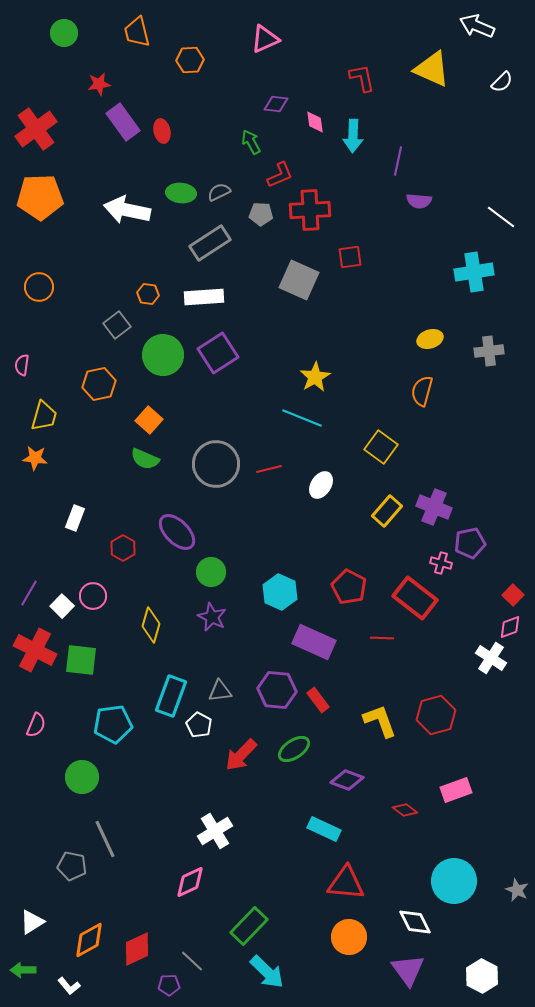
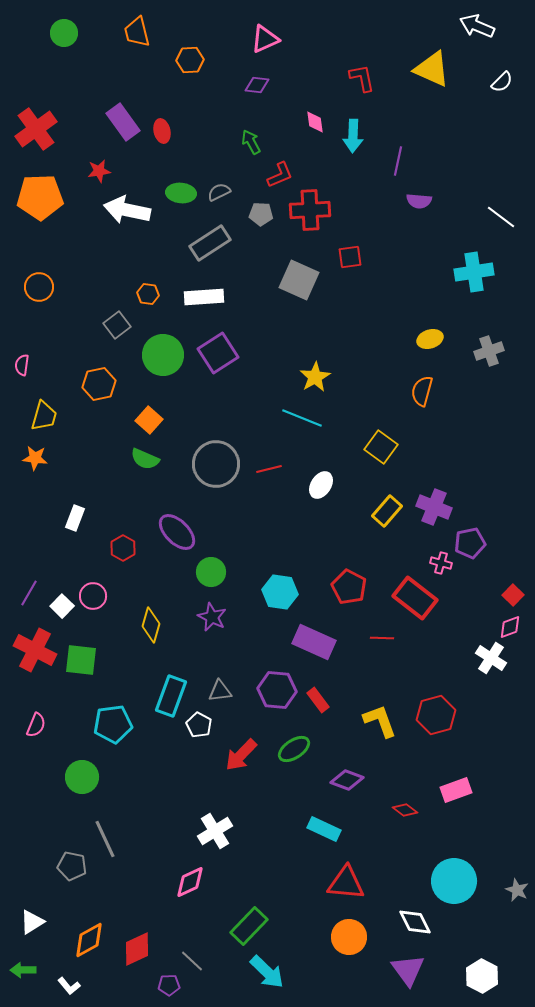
red star at (99, 84): moved 87 px down
purple diamond at (276, 104): moved 19 px left, 19 px up
gray cross at (489, 351): rotated 12 degrees counterclockwise
cyan hexagon at (280, 592): rotated 16 degrees counterclockwise
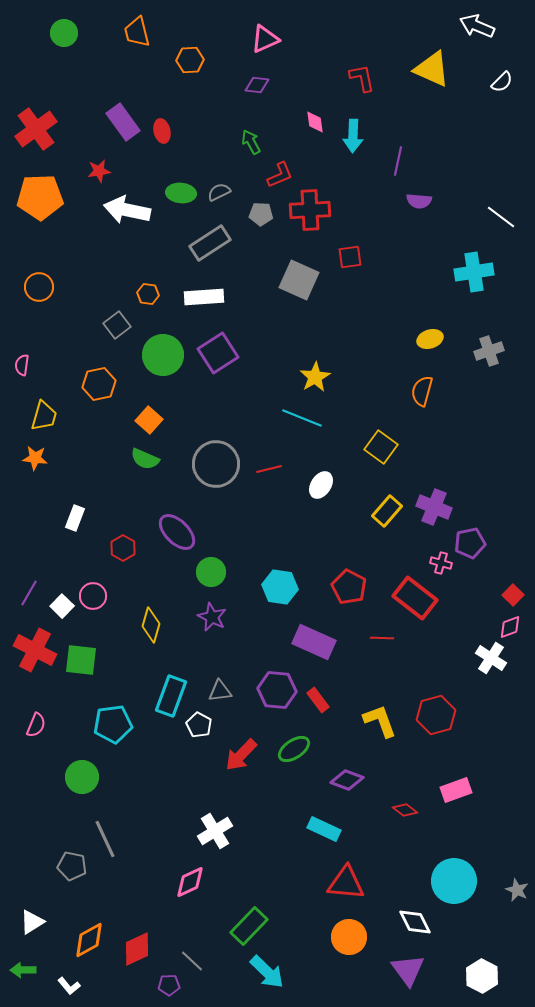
cyan hexagon at (280, 592): moved 5 px up
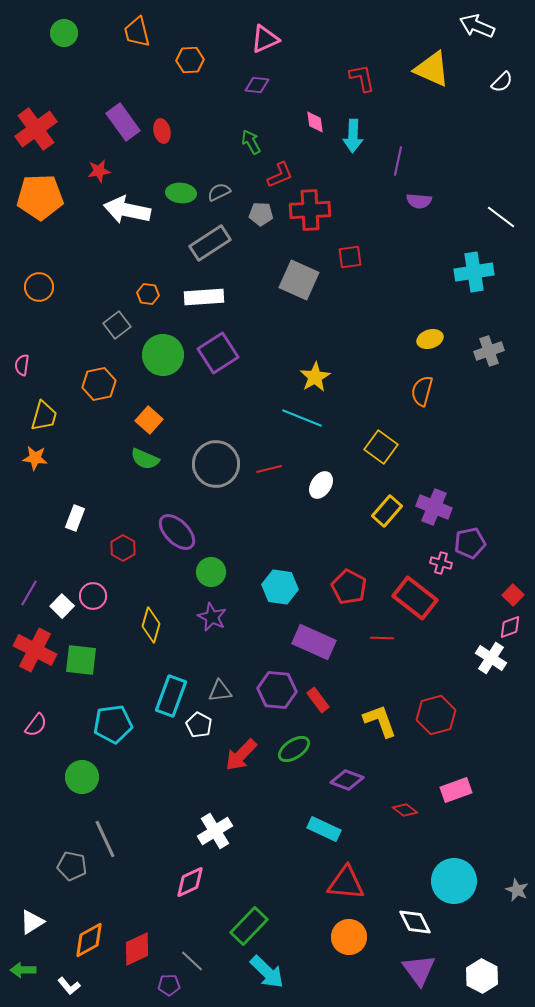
pink semicircle at (36, 725): rotated 15 degrees clockwise
purple triangle at (408, 970): moved 11 px right
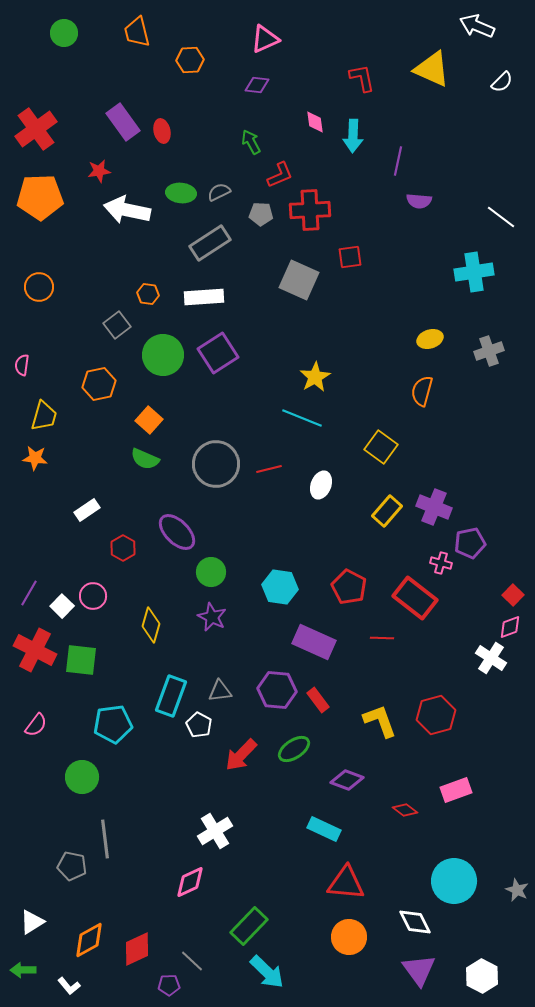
white ellipse at (321, 485): rotated 12 degrees counterclockwise
white rectangle at (75, 518): moved 12 px right, 8 px up; rotated 35 degrees clockwise
gray line at (105, 839): rotated 18 degrees clockwise
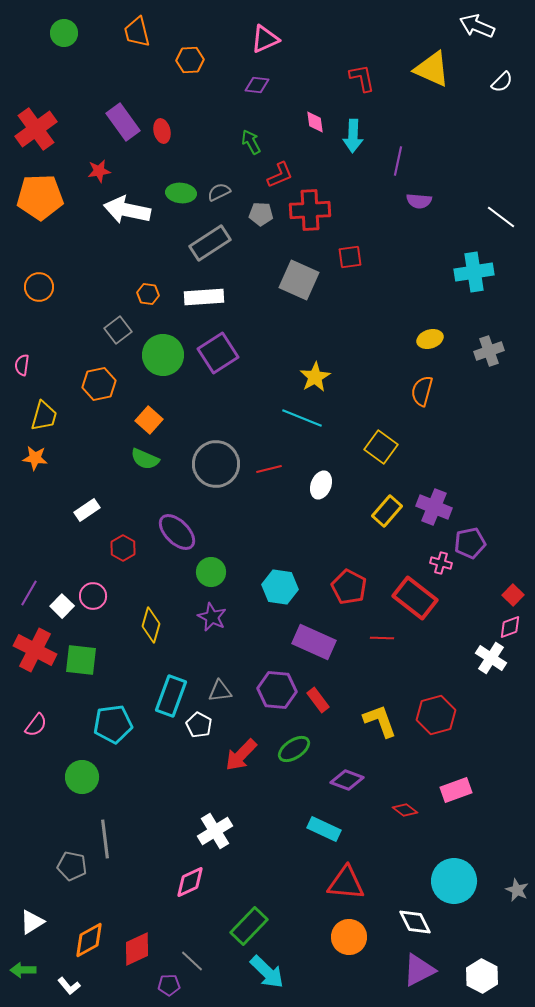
gray square at (117, 325): moved 1 px right, 5 px down
purple triangle at (419, 970): rotated 39 degrees clockwise
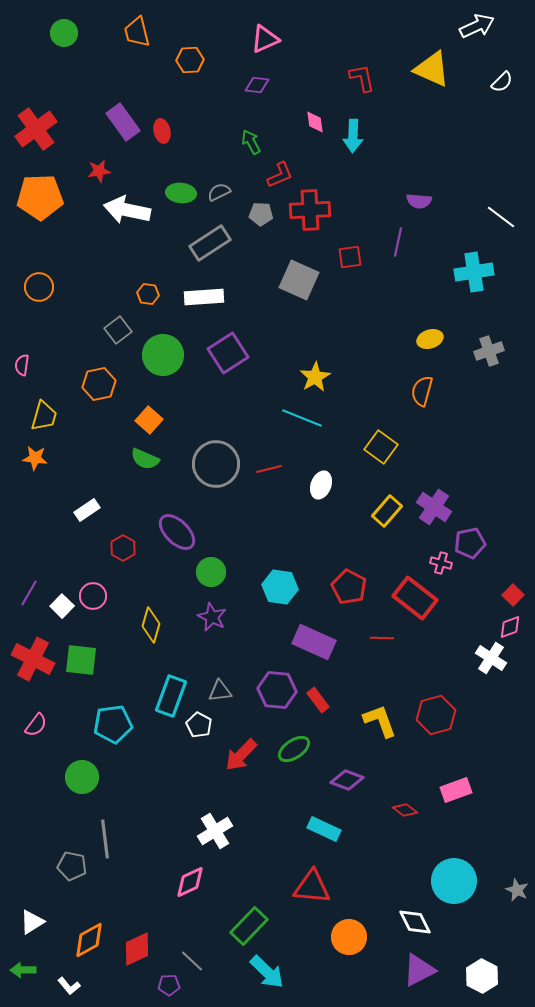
white arrow at (477, 26): rotated 132 degrees clockwise
purple line at (398, 161): moved 81 px down
purple square at (218, 353): moved 10 px right
purple cross at (434, 507): rotated 12 degrees clockwise
red cross at (35, 650): moved 2 px left, 9 px down
red triangle at (346, 883): moved 34 px left, 4 px down
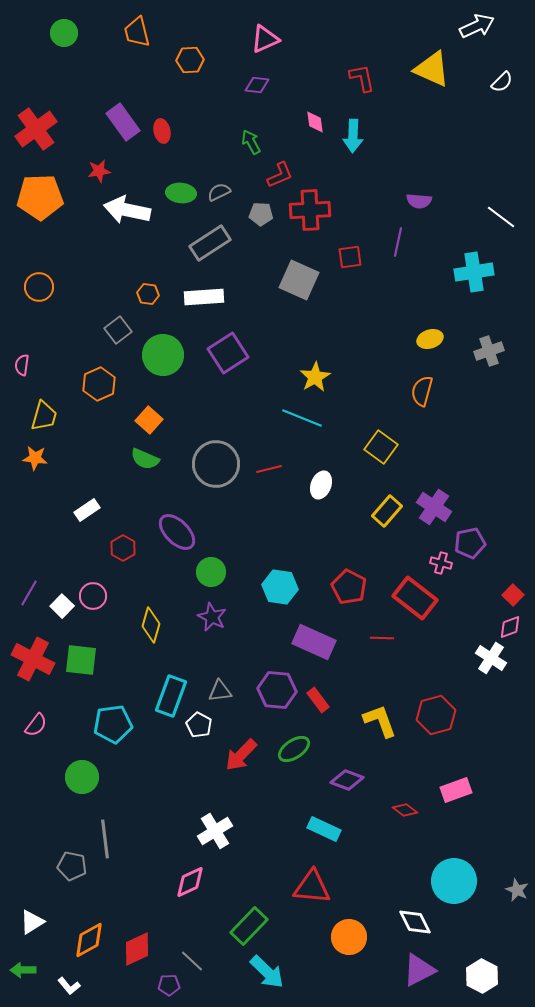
orange hexagon at (99, 384): rotated 12 degrees counterclockwise
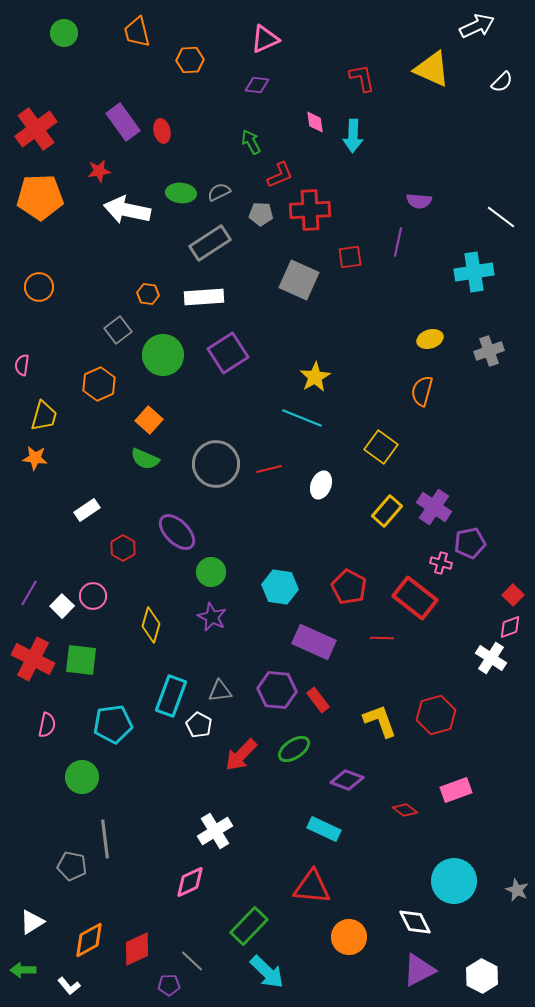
pink semicircle at (36, 725): moved 11 px right; rotated 25 degrees counterclockwise
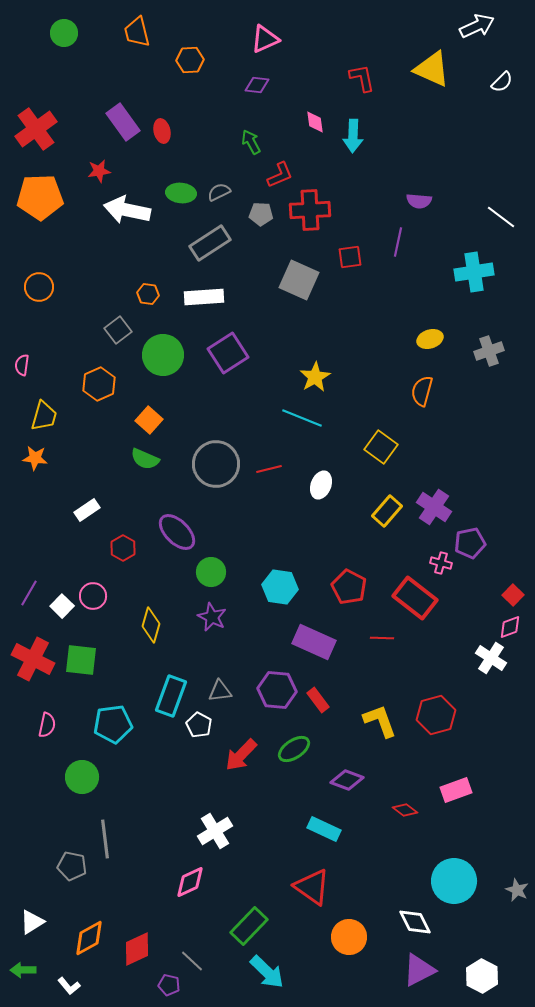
red triangle at (312, 887): rotated 30 degrees clockwise
orange diamond at (89, 940): moved 2 px up
purple pentagon at (169, 985): rotated 15 degrees clockwise
